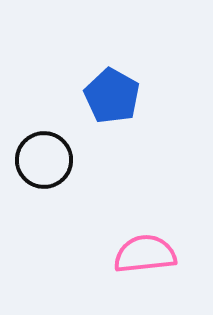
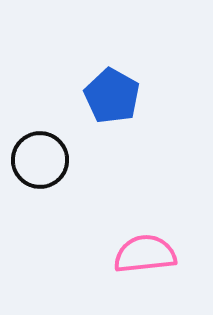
black circle: moved 4 px left
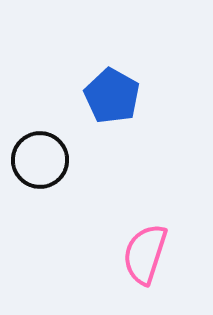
pink semicircle: rotated 66 degrees counterclockwise
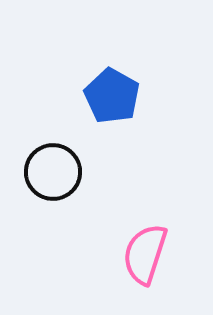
black circle: moved 13 px right, 12 px down
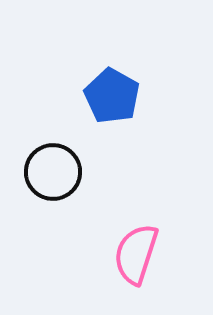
pink semicircle: moved 9 px left
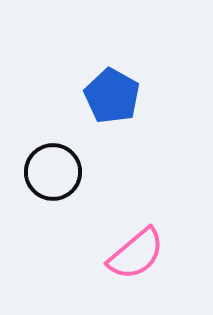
pink semicircle: rotated 148 degrees counterclockwise
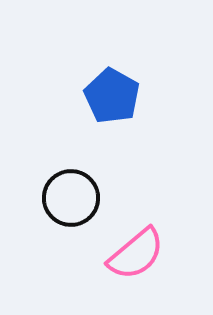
black circle: moved 18 px right, 26 px down
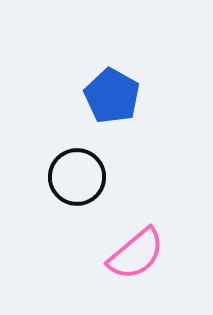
black circle: moved 6 px right, 21 px up
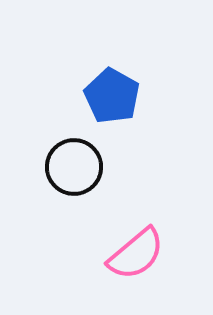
black circle: moved 3 px left, 10 px up
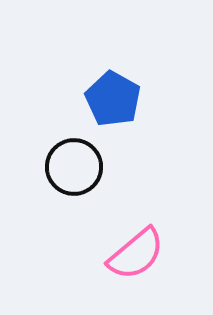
blue pentagon: moved 1 px right, 3 px down
